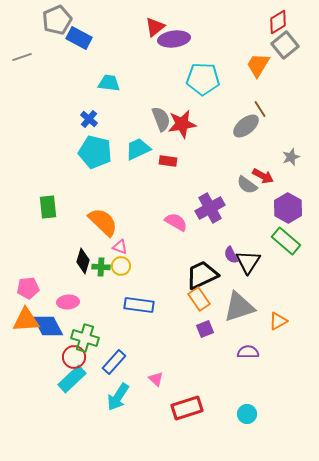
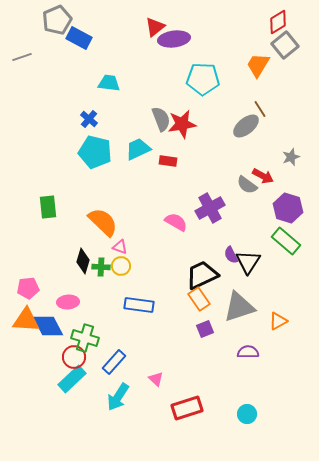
purple hexagon at (288, 208): rotated 12 degrees counterclockwise
orange triangle at (26, 320): rotated 8 degrees clockwise
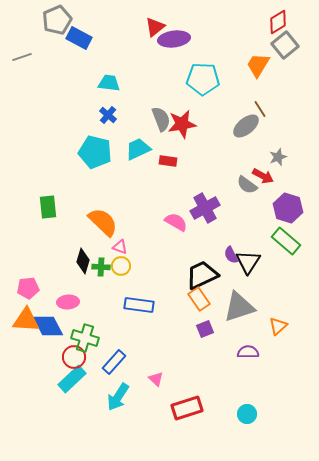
blue cross at (89, 119): moved 19 px right, 4 px up
gray star at (291, 157): moved 13 px left
purple cross at (210, 208): moved 5 px left
orange triangle at (278, 321): moved 5 px down; rotated 12 degrees counterclockwise
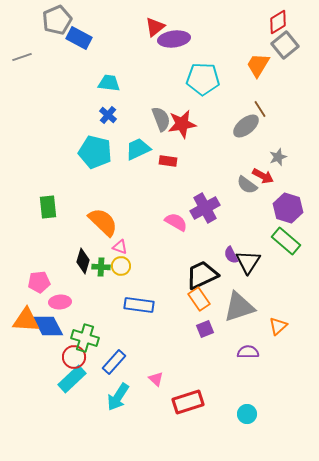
pink pentagon at (28, 288): moved 11 px right, 6 px up
pink ellipse at (68, 302): moved 8 px left
red rectangle at (187, 408): moved 1 px right, 6 px up
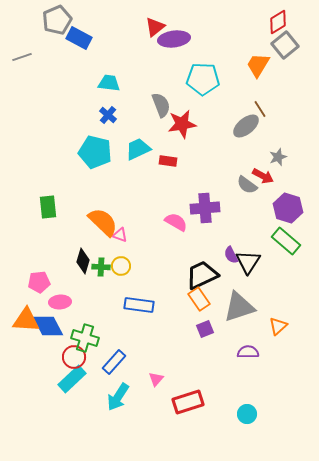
gray semicircle at (161, 119): moved 14 px up
purple cross at (205, 208): rotated 24 degrees clockwise
pink triangle at (120, 247): moved 12 px up
pink triangle at (156, 379): rotated 28 degrees clockwise
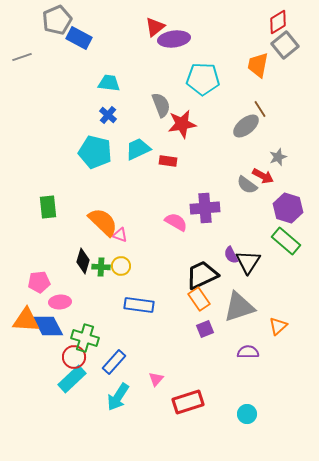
orange trapezoid at (258, 65): rotated 20 degrees counterclockwise
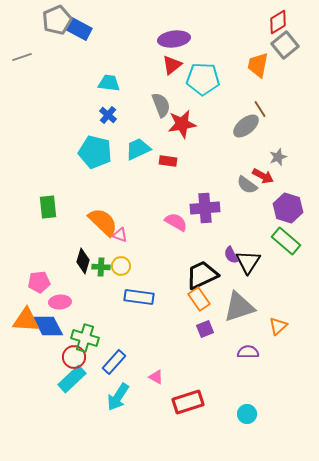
red triangle at (155, 27): moved 17 px right, 38 px down
blue rectangle at (79, 38): moved 9 px up
blue rectangle at (139, 305): moved 8 px up
pink triangle at (156, 379): moved 2 px up; rotated 42 degrees counterclockwise
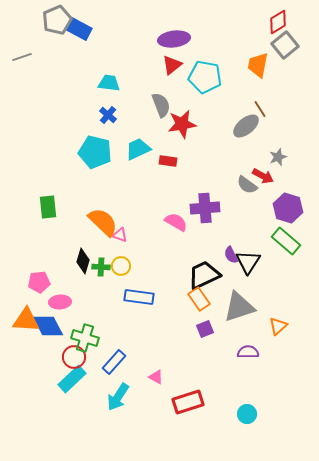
cyan pentagon at (203, 79): moved 2 px right, 2 px up; rotated 8 degrees clockwise
black trapezoid at (202, 275): moved 2 px right
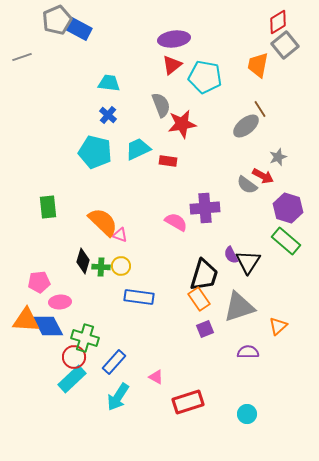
black trapezoid at (204, 275): rotated 132 degrees clockwise
